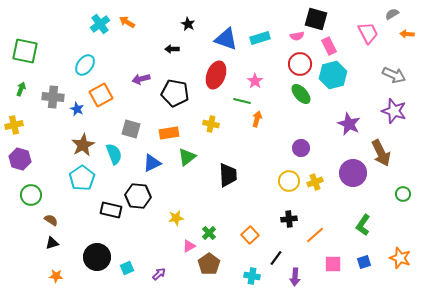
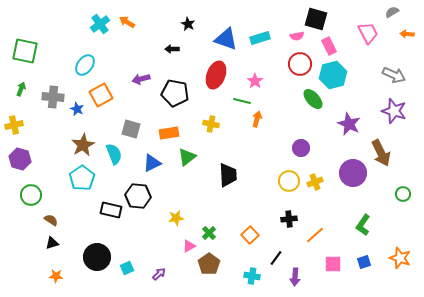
gray semicircle at (392, 14): moved 2 px up
green ellipse at (301, 94): moved 12 px right, 5 px down
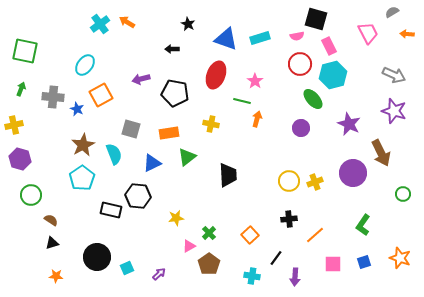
purple circle at (301, 148): moved 20 px up
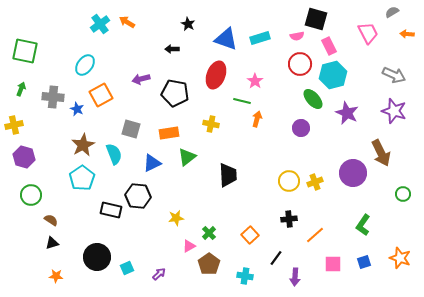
purple star at (349, 124): moved 2 px left, 11 px up
purple hexagon at (20, 159): moved 4 px right, 2 px up
cyan cross at (252, 276): moved 7 px left
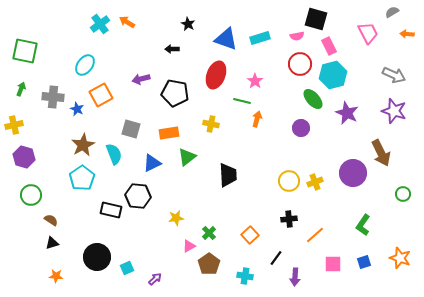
purple arrow at (159, 274): moved 4 px left, 5 px down
